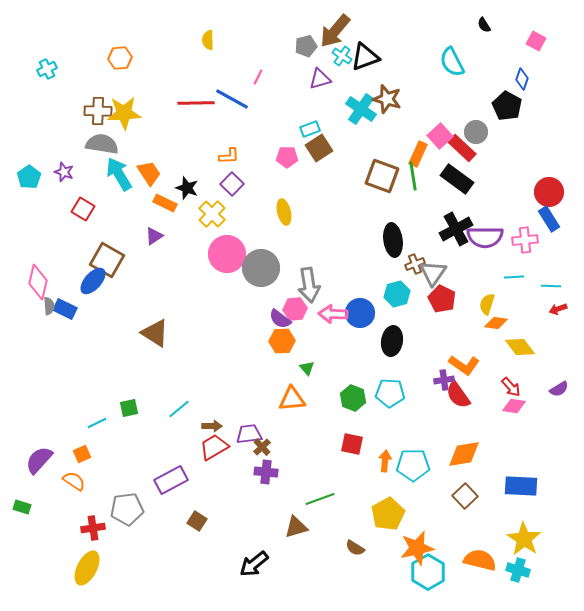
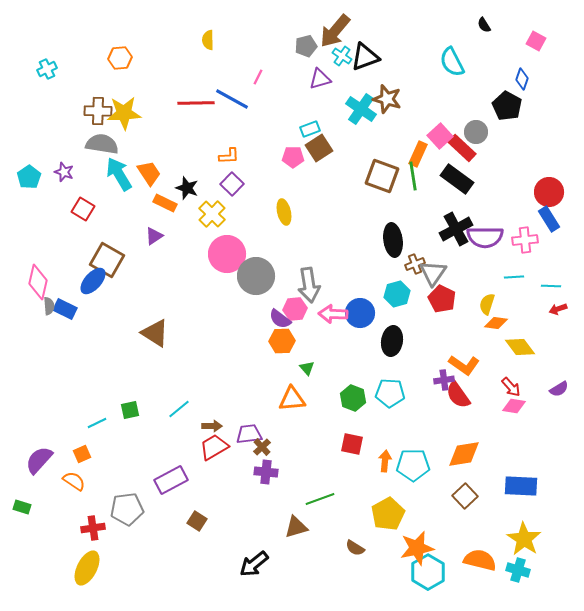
pink pentagon at (287, 157): moved 6 px right
gray circle at (261, 268): moved 5 px left, 8 px down
green square at (129, 408): moved 1 px right, 2 px down
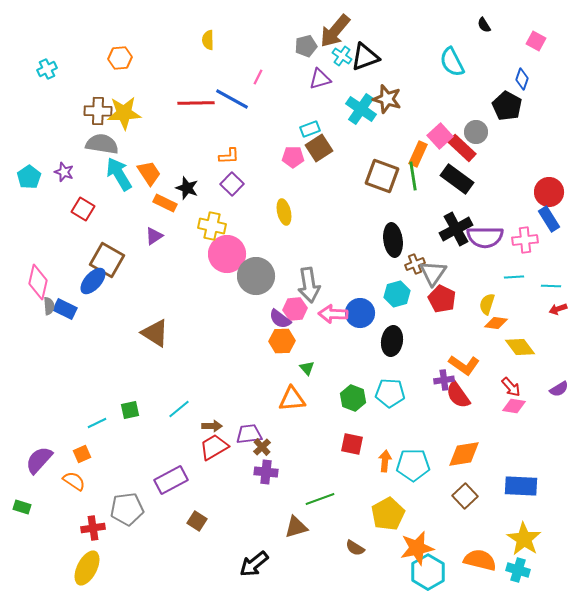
yellow cross at (212, 214): moved 12 px down; rotated 32 degrees counterclockwise
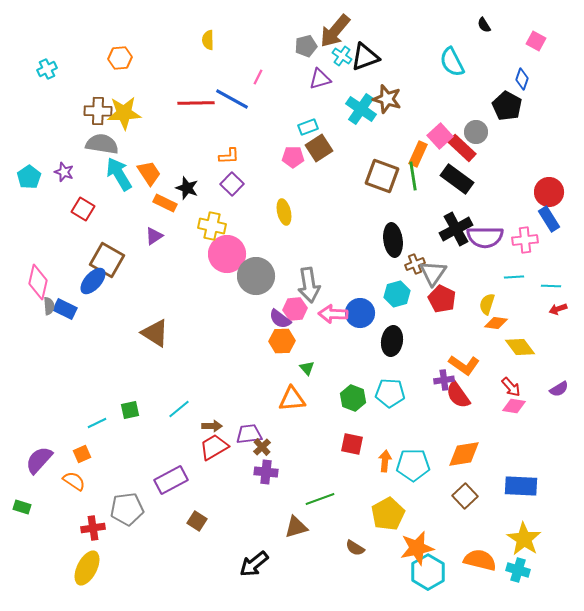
cyan rectangle at (310, 129): moved 2 px left, 2 px up
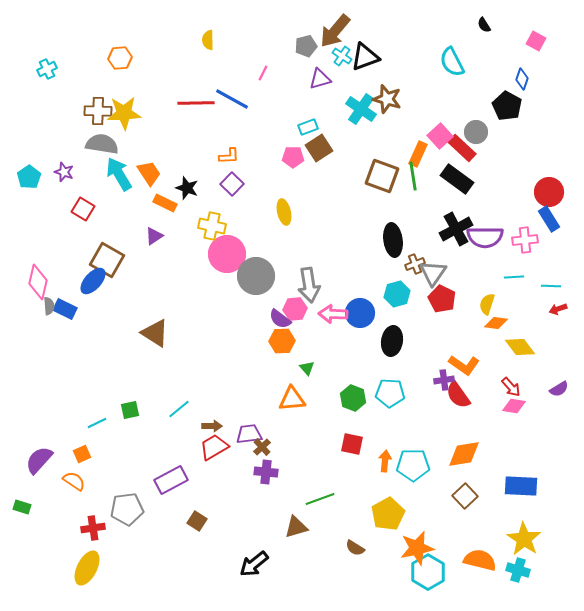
pink line at (258, 77): moved 5 px right, 4 px up
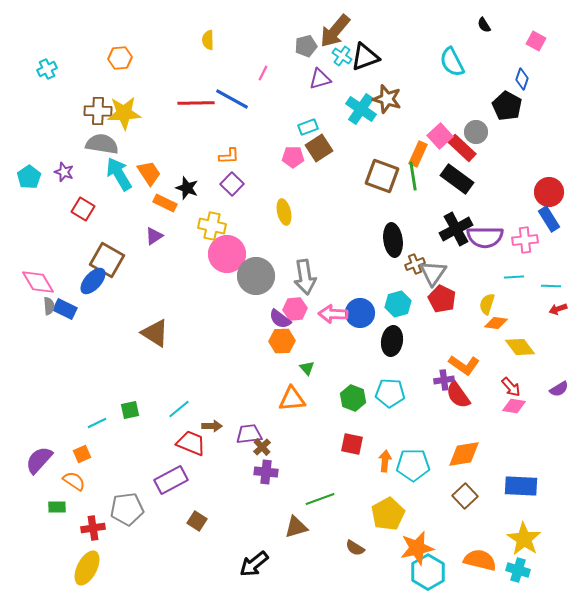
pink diamond at (38, 282): rotated 44 degrees counterclockwise
gray arrow at (309, 285): moved 4 px left, 8 px up
cyan hexagon at (397, 294): moved 1 px right, 10 px down
red trapezoid at (214, 447): moved 23 px left, 4 px up; rotated 52 degrees clockwise
green rectangle at (22, 507): moved 35 px right; rotated 18 degrees counterclockwise
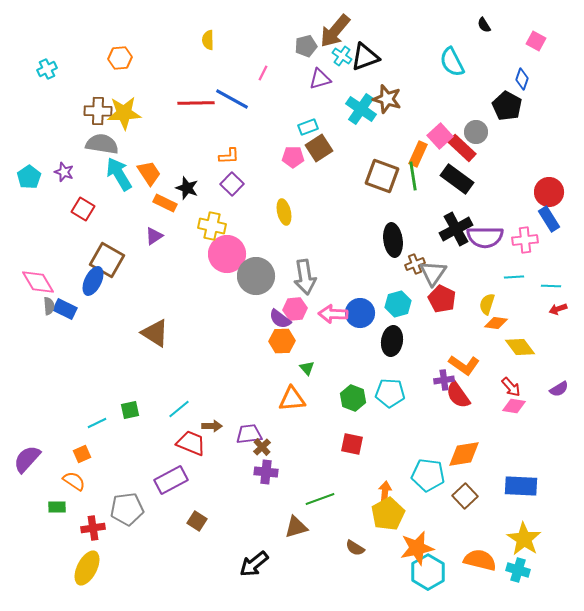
blue ellipse at (93, 281): rotated 16 degrees counterclockwise
purple semicircle at (39, 460): moved 12 px left, 1 px up
orange arrow at (385, 461): moved 31 px down
cyan pentagon at (413, 465): moved 15 px right, 10 px down; rotated 8 degrees clockwise
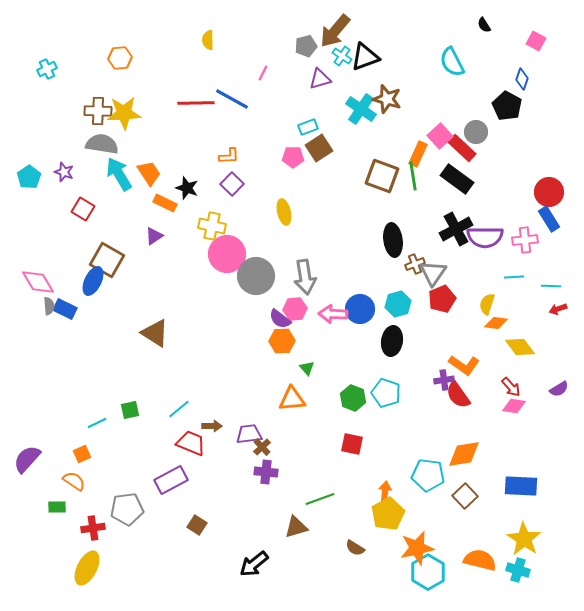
red pentagon at (442, 299): rotated 24 degrees clockwise
blue circle at (360, 313): moved 4 px up
cyan pentagon at (390, 393): moved 4 px left; rotated 16 degrees clockwise
brown square at (197, 521): moved 4 px down
